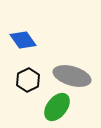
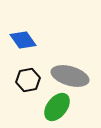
gray ellipse: moved 2 px left
black hexagon: rotated 15 degrees clockwise
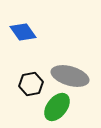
blue diamond: moved 8 px up
black hexagon: moved 3 px right, 4 px down
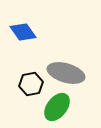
gray ellipse: moved 4 px left, 3 px up
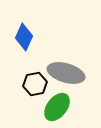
blue diamond: moved 1 px right, 5 px down; rotated 60 degrees clockwise
black hexagon: moved 4 px right
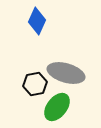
blue diamond: moved 13 px right, 16 px up
